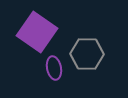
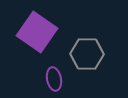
purple ellipse: moved 11 px down
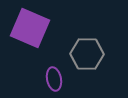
purple square: moved 7 px left, 4 px up; rotated 12 degrees counterclockwise
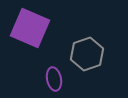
gray hexagon: rotated 20 degrees counterclockwise
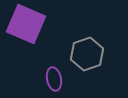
purple square: moved 4 px left, 4 px up
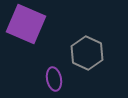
gray hexagon: moved 1 px up; rotated 16 degrees counterclockwise
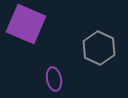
gray hexagon: moved 12 px right, 5 px up
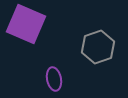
gray hexagon: moved 1 px left, 1 px up; rotated 16 degrees clockwise
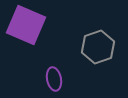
purple square: moved 1 px down
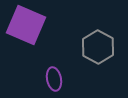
gray hexagon: rotated 12 degrees counterclockwise
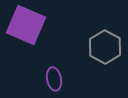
gray hexagon: moved 7 px right
